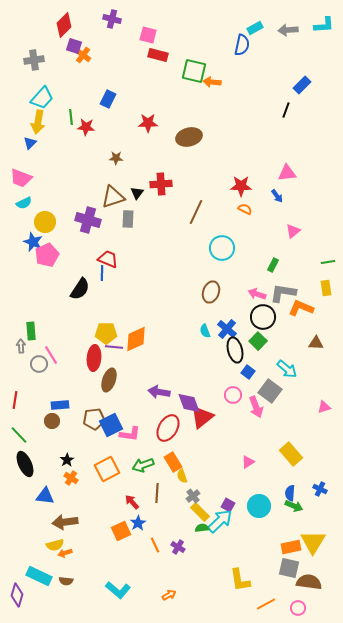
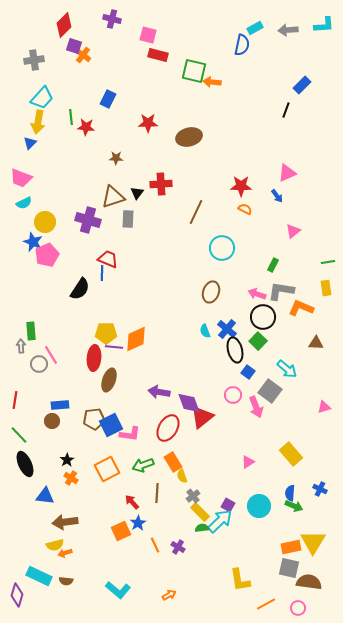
pink triangle at (287, 173): rotated 18 degrees counterclockwise
gray L-shape at (283, 293): moved 2 px left, 2 px up
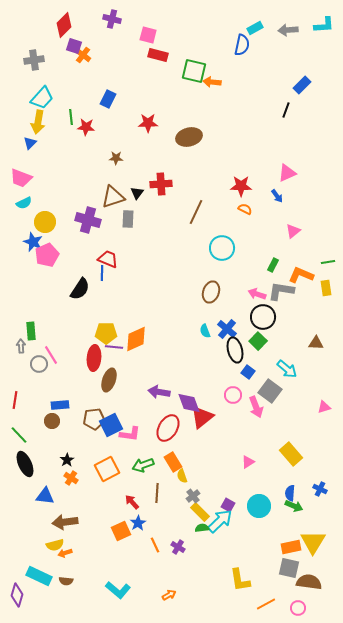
orange L-shape at (301, 308): moved 33 px up
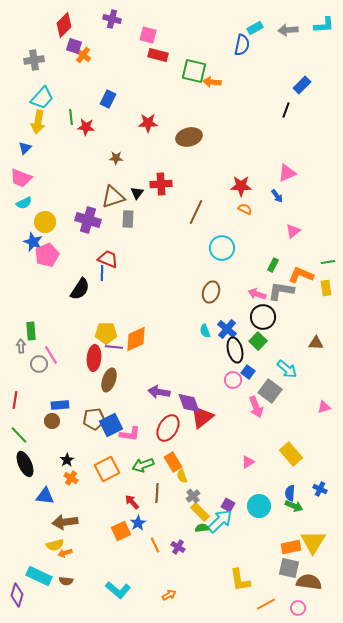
blue triangle at (30, 143): moved 5 px left, 5 px down
pink circle at (233, 395): moved 15 px up
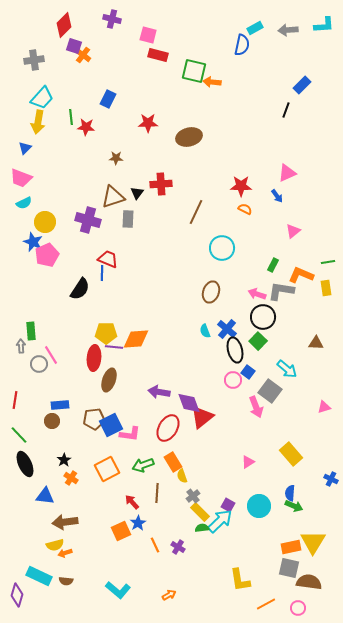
orange diamond at (136, 339): rotated 20 degrees clockwise
black star at (67, 460): moved 3 px left
blue cross at (320, 489): moved 11 px right, 10 px up
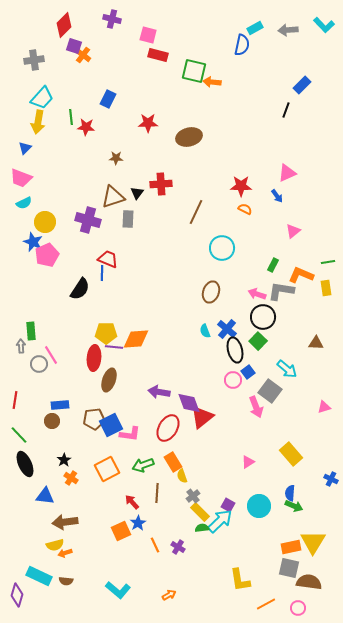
cyan L-shape at (324, 25): rotated 50 degrees clockwise
blue square at (248, 372): rotated 16 degrees clockwise
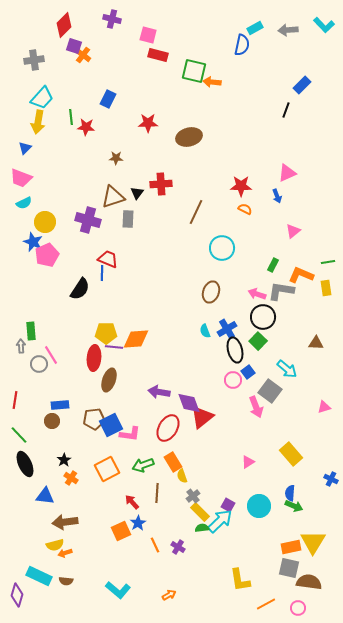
blue arrow at (277, 196): rotated 16 degrees clockwise
blue cross at (227, 329): rotated 18 degrees clockwise
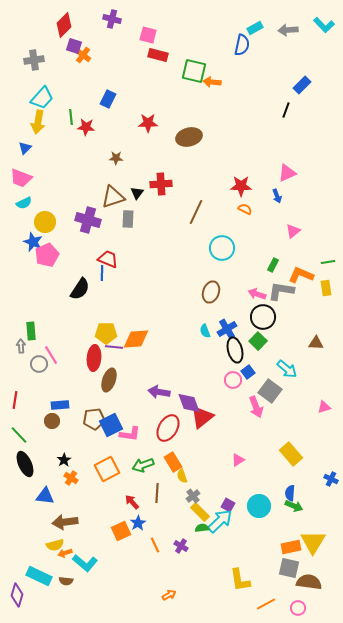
pink triangle at (248, 462): moved 10 px left, 2 px up
purple cross at (178, 547): moved 3 px right, 1 px up
cyan L-shape at (118, 590): moved 33 px left, 27 px up
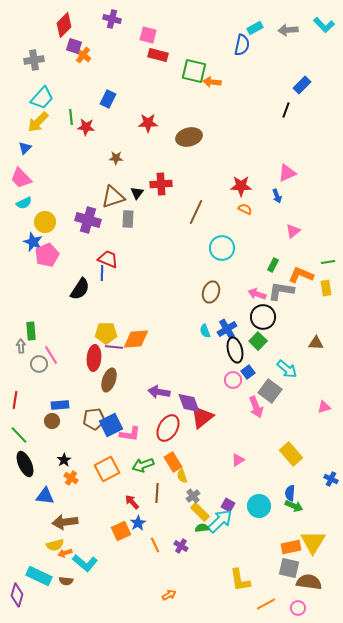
yellow arrow at (38, 122): rotated 35 degrees clockwise
pink trapezoid at (21, 178): rotated 25 degrees clockwise
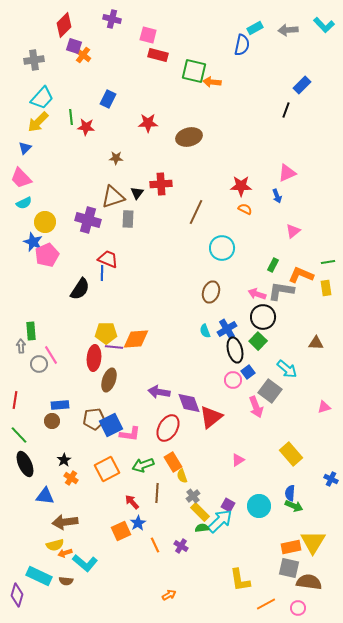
red triangle at (202, 417): moved 9 px right
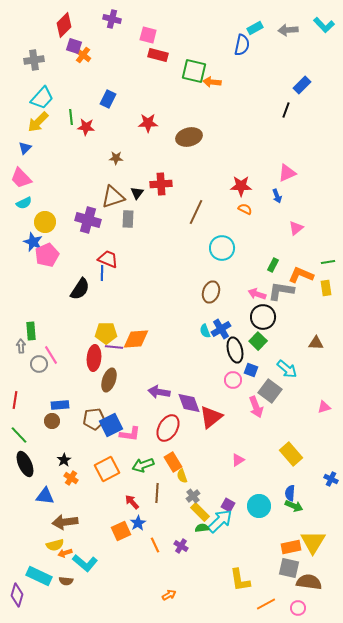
pink triangle at (293, 231): moved 3 px right, 3 px up
blue cross at (227, 329): moved 6 px left
blue square at (248, 372): moved 3 px right, 2 px up; rotated 32 degrees counterclockwise
